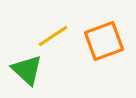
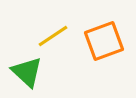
green triangle: moved 2 px down
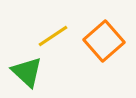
orange square: rotated 21 degrees counterclockwise
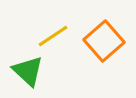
green triangle: moved 1 px right, 1 px up
